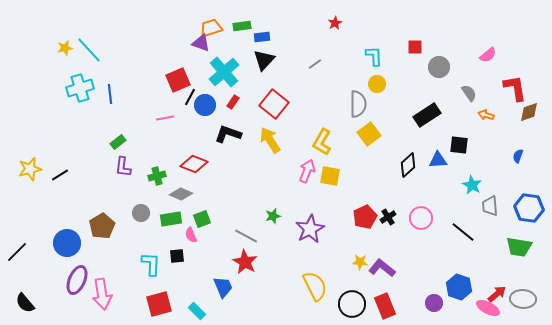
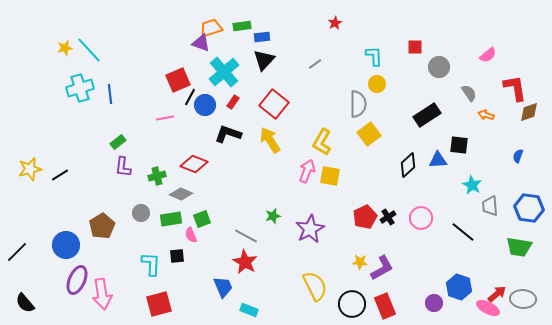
blue circle at (67, 243): moved 1 px left, 2 px down
purple L-shape at (382, 268): rotated 112 degrees clockwise
cyan rectangle at (197, 311): moved 52 px right, 1 px up; rotated 24 degrees counterclockwise
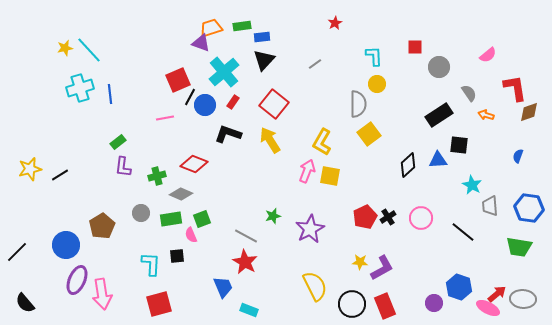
black rectangle at (427, 115): moved 12 px right
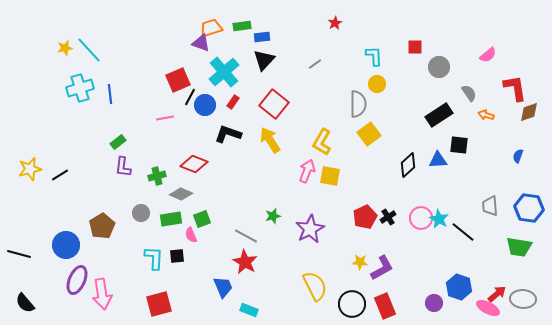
cyan star at (472, 185): moved 33 px left, 34 px down
black line at (17, 252): moved 2 px right, 2 px down; rotated 60 degrees clockwise
cyan L-shape at (151, 264): moved 3 px right, 6 px up
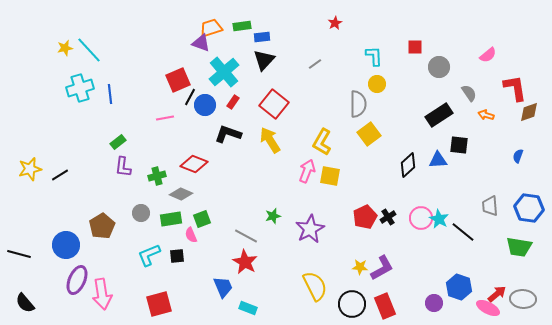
cyan L-shape at (154, 258): moved 5 px left, 3 px up; rotated 115 degrees counterclockwise
yellow star at (360, 262): moved 5 px down
cyan rectangle at (249, 310): moved 1 px left, 2 px up
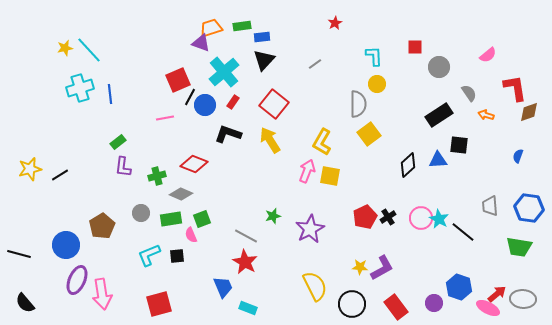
red rectangle at (385, 306): moved 11 px right, 1 px down; rotated 15 degrees counterclockwise
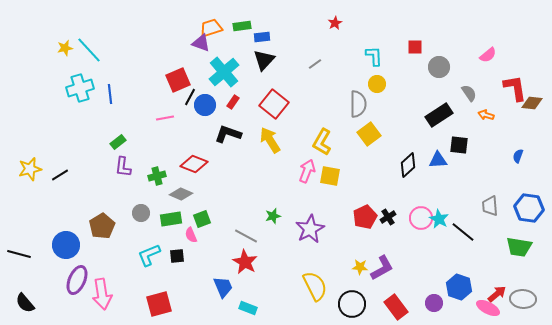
brown diamond at (529, 112): moved 3 px right, 9 px up; rotated 25 degrees clockwise
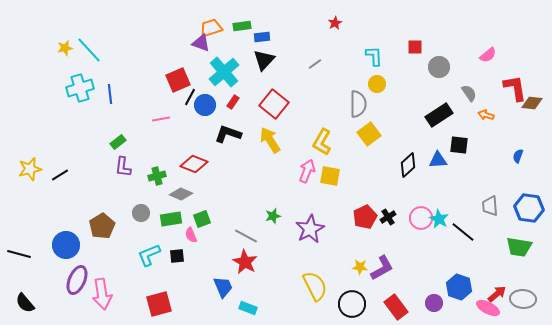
pink line at (165, 118): moved 4 px left, 1 px down
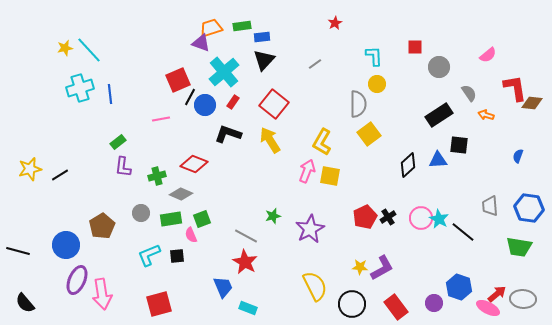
black line at (19, 254): moved 1 px left, 3 px up
